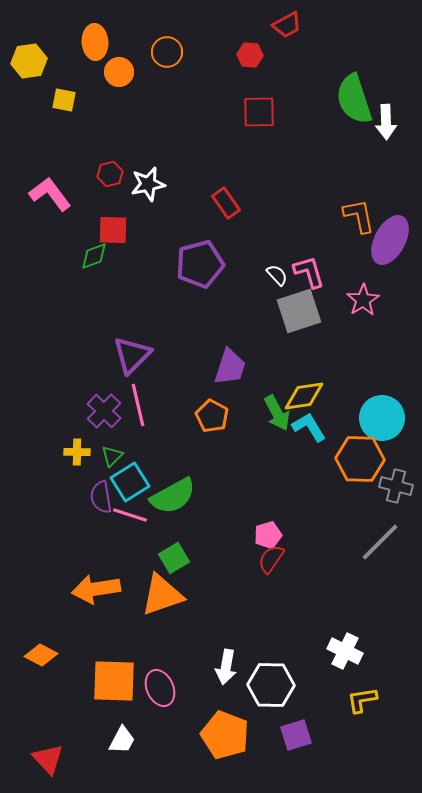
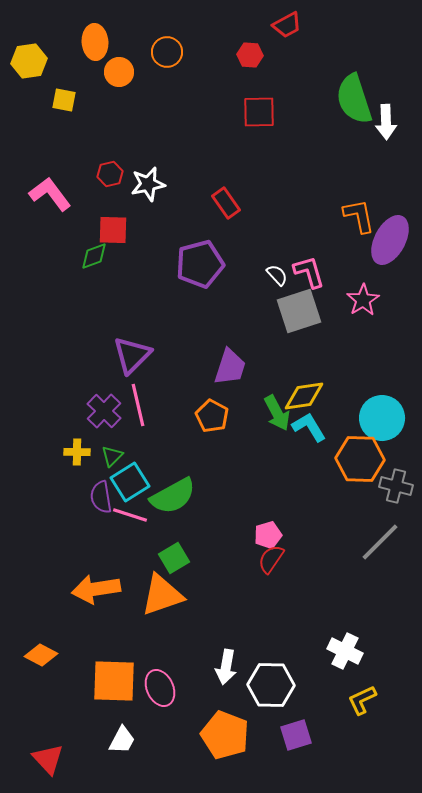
yellow L-shape at (362, 700): rotated 16 degrees counterclockwise
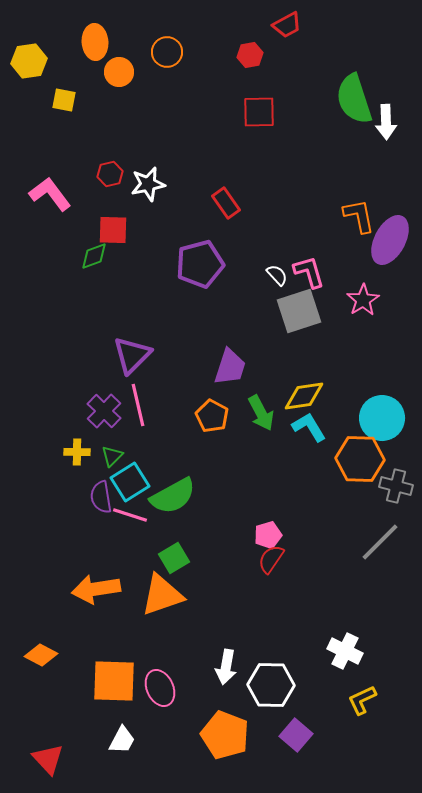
red hexagon at (250, 55): rotated 15 degrees counterclockwise
green arrow at (277, 413): moved 16 px left
purple square at (296, 735): rotated 32 degrees counterclockwise
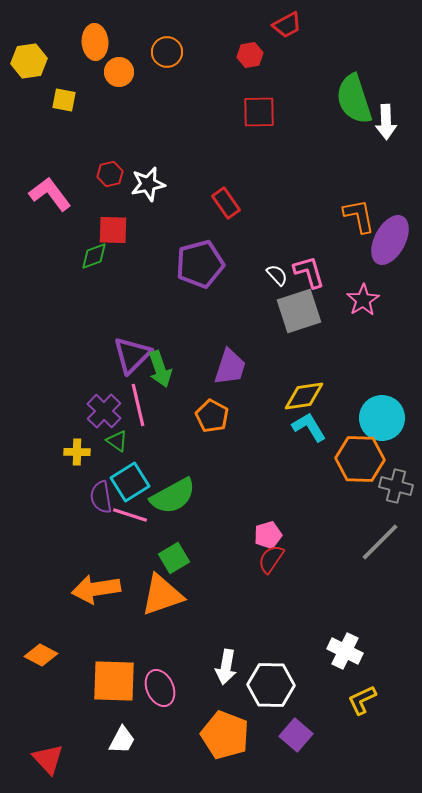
green arrow at (261, 413): moved 101 px left, 44 px up; rotated 9 degrees clockwise
green triangle at (112, 456): moved 5 px right, 15 px up; rotated 40 degrees counterclockwise
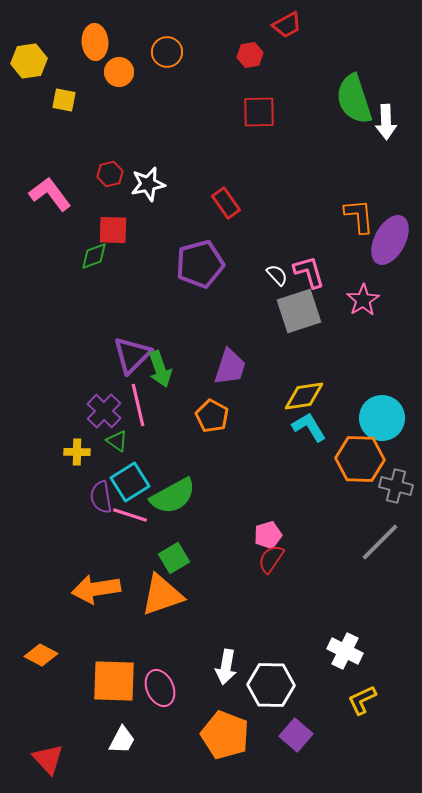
orange L-shape at (359, 216): rotated 6 degrees clockwise
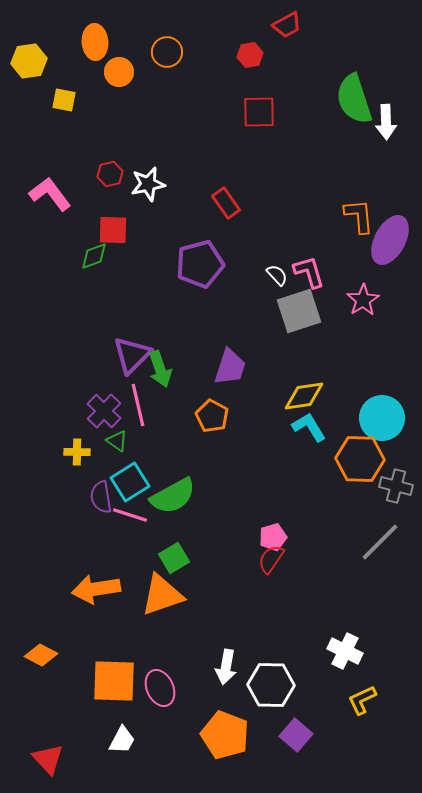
pink pentagon at (268, 535): moved 5 px right, 2 px down
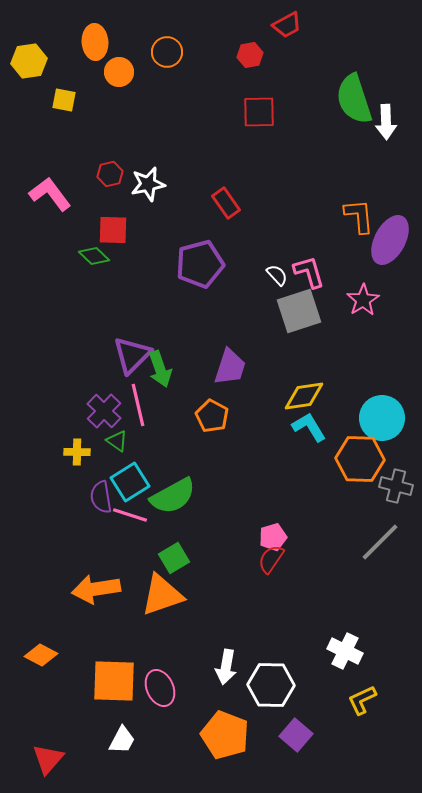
green diamond at (94, 256): rotated 64 degrees clockwise
red triangle at (48, 759): rotated 24 degrees clockwise
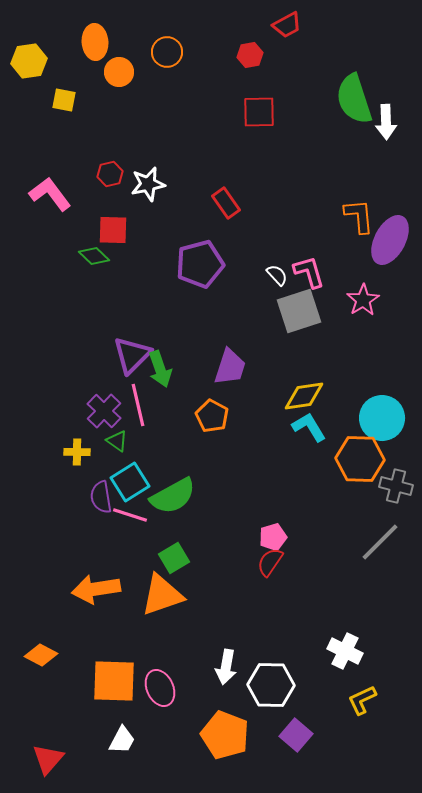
red semicircle at (271, 559): moved 1 px left, 3 px down
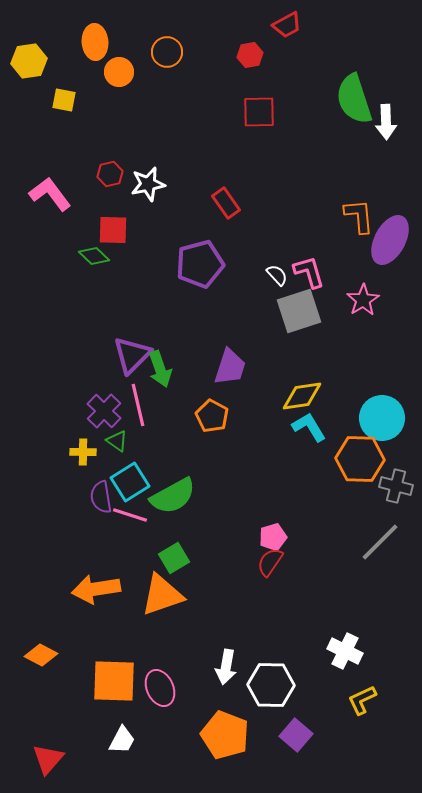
yellow diamond at (304, 396): moved 2 px left
yellow cross at (77, 452): moved 6 px right
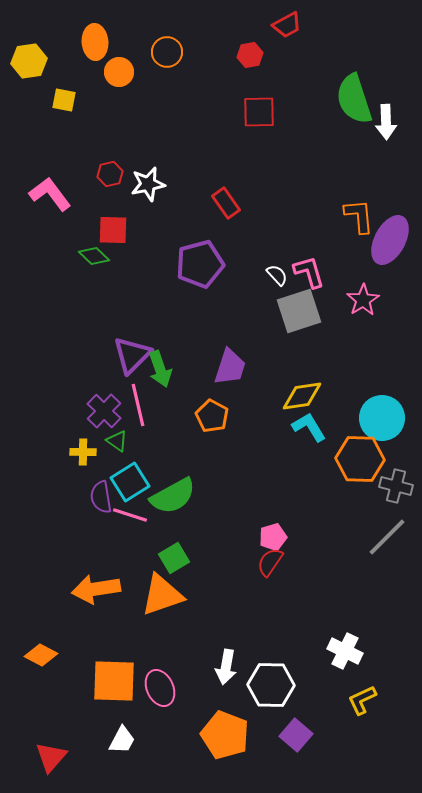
gray line at (380, 542): moved 7 px right, 5 px up
red triangle at (48, 759): moved 3 px right, 2 px up
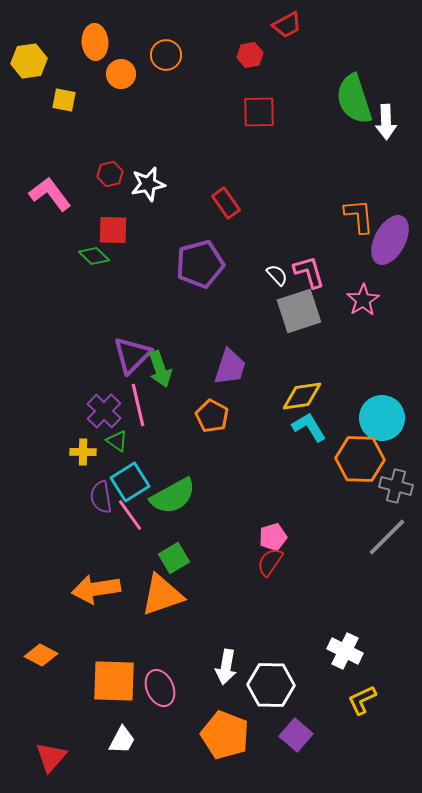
orange circle at (167, 52): moved 1 px left, 3 px down
orange circle at (119, 72): moved 2 px right, 2 px down
pink line at (130, 515): rotated 36 degrees clockwise
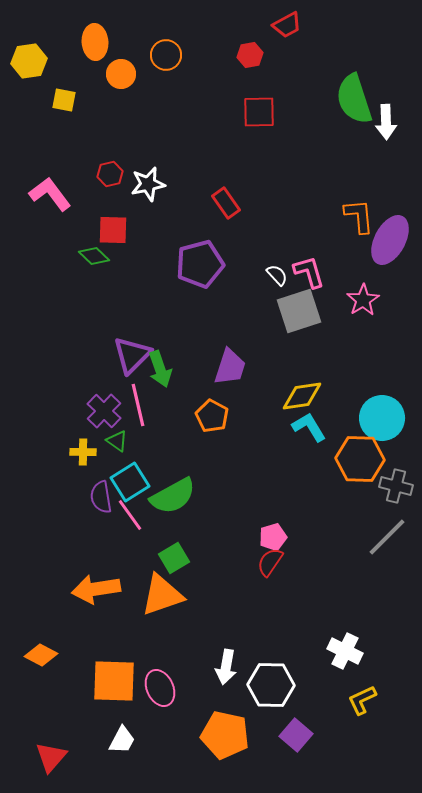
orange pentagon at (225, 735): rotated 9 degrees counterclockwise
